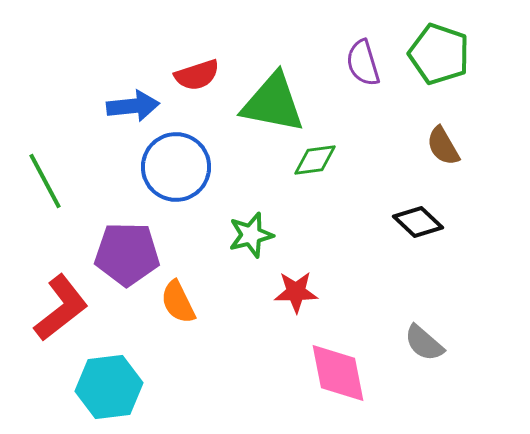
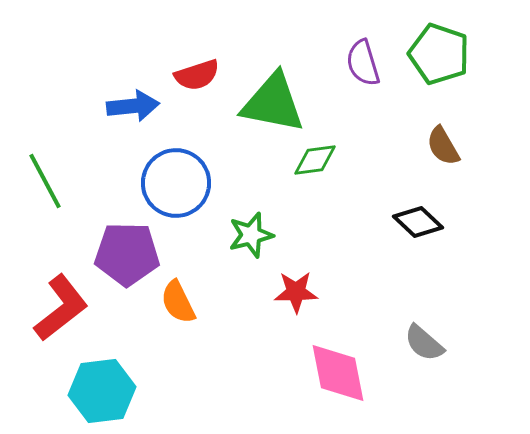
blue circle: moved 16 px down
cyan hexagon: moved 7 px left, 4 px down
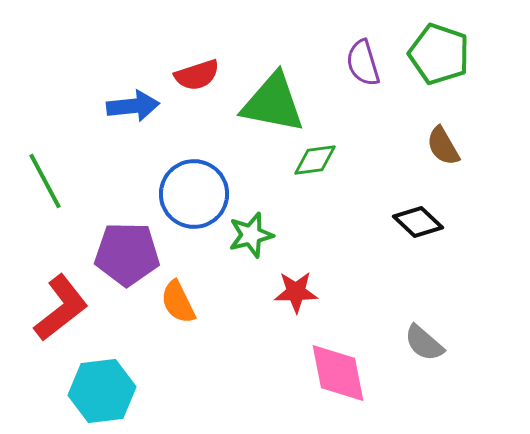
blue circle: moved 18 px right, 11 px down
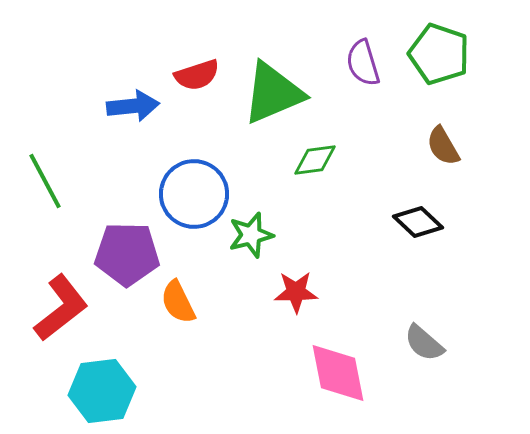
green triangle: moved 10 px up; rotated 34 degrees counterclockwise
